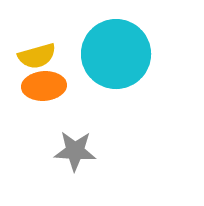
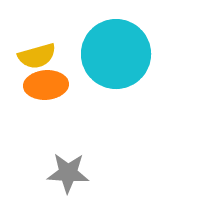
orange ellipse: moved 2 px right, 1 px up
gray star: moved 7 px left, 22 px down
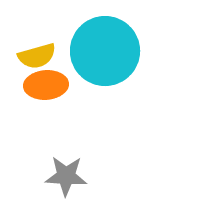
cyan circle: moved 11 px left, 3 px up
gray star: moved 2 px left, 3 px down
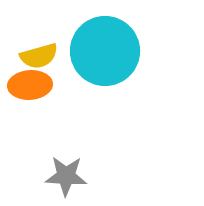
yellow semicircle: moved 2 px right
orange ellipse: moved 16 px left
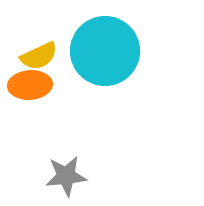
yellow semicircle: rotated 9 degrees counterclockwise
gray star: rotated 9 degrees counterclockwise
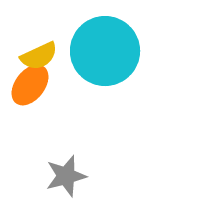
orange ellipse: rotated 48 degrees counterclockwise
gray star: rotated 9 degrees counterclockwise
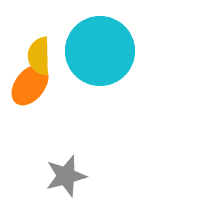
cyan circle: moved 5 px left
yellow semicircle: rotated 114 degrees clockwise
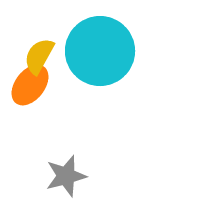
yellow semicircle: rotated 30 degrees clockwise
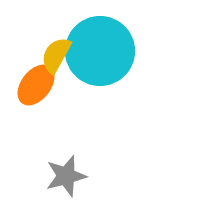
yellow semicircle: moved 17 px right, 1 px up
orange ellipse: moved 6 px right
